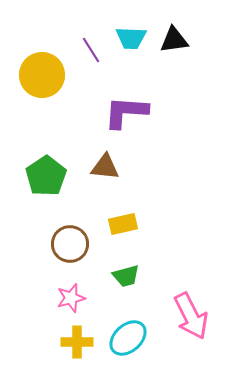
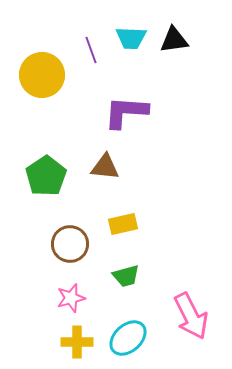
purple line: rotated 12 degrees clockwise
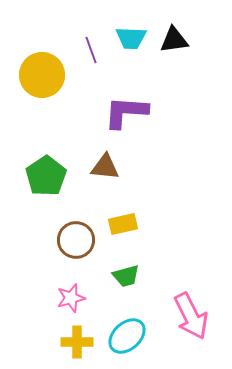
brown circle: moved 6 px right, 4 px up
cyan ellipse: moved 1 px left, 2 px up
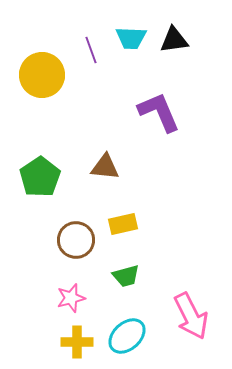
purple L-shape: moved 33 px right; rotated 63 degrees clockwise
green pentagon: moved 6 px left, 1 px down
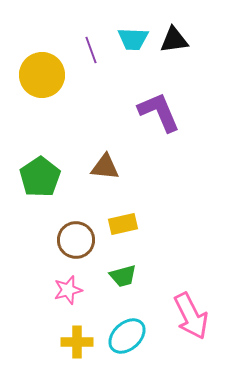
cyan trapezoid: moved 2 px right, 1 px down
green trapezoid: moved 3 px left
pink star: moved 3 px left, 8 px up
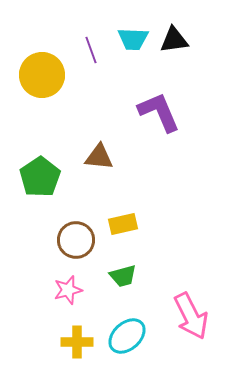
brown triangle: moved 6 px left, 10 px up
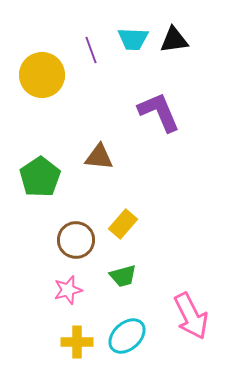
yellow rectangle: rotated 36 degrees counterclockwise
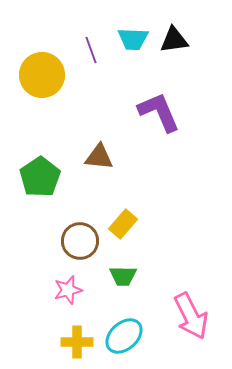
brown circle: moved 4 px right, 1 px down
green trapezoid: rotated 16 degrees clockwise
cyan ellipse: moved 3 px left
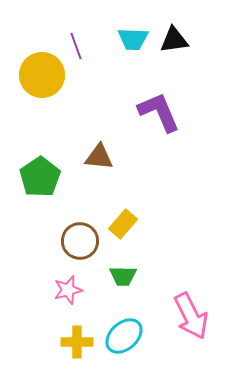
purple line: moved 15 px left, 4 px up
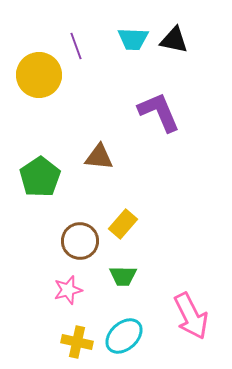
black triangle: rotated 20 degrees clockwise
yellow circle: moved 3 px left
yellow cross: rotated 12 degrees clockwise
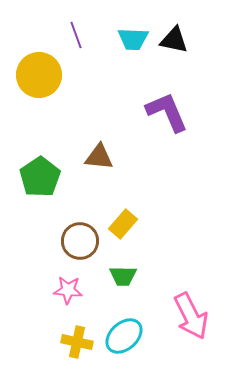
purple line: moved 11 px up
purple L-shape: moved 8 px right
pink star: rotated 20 degrees clockwise
